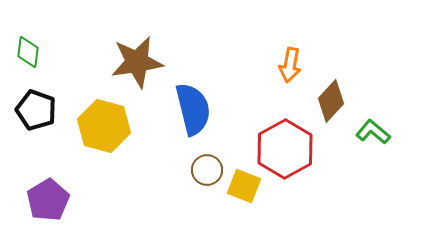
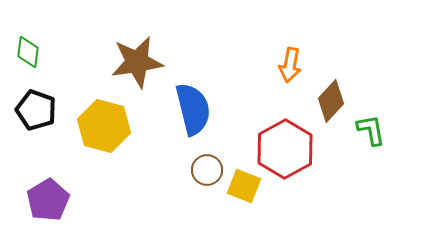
green L-shape: moved 2 px left, 2 px up; rotated 40 degrees clockwise
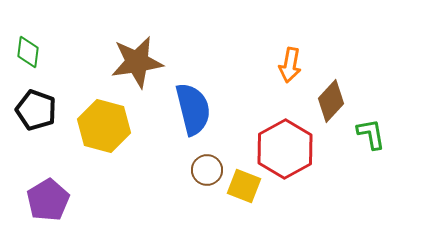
green L-shape: moved 4 px down
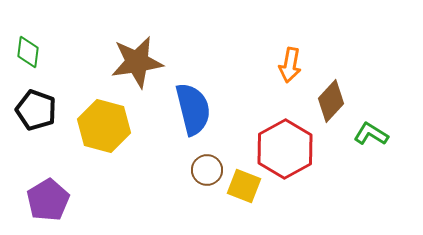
green L-shape: rotated 48 degrees counterclockwise
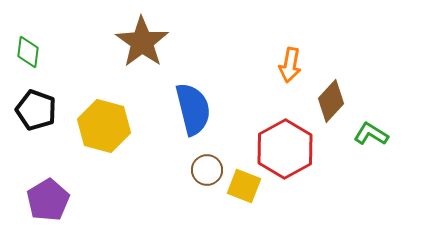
brown star: moved 5 px right, 20 px up; rotated 28 degrees counterclockwise
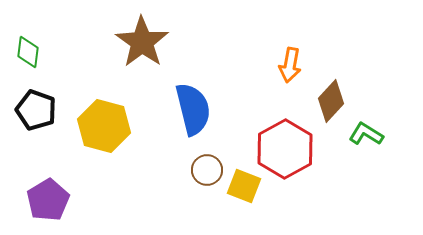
green L-shape: moved 5 px left
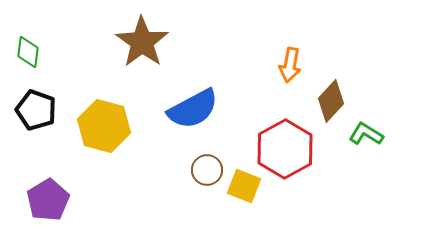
blue semicircle: rotated 76 degrees clockwise
